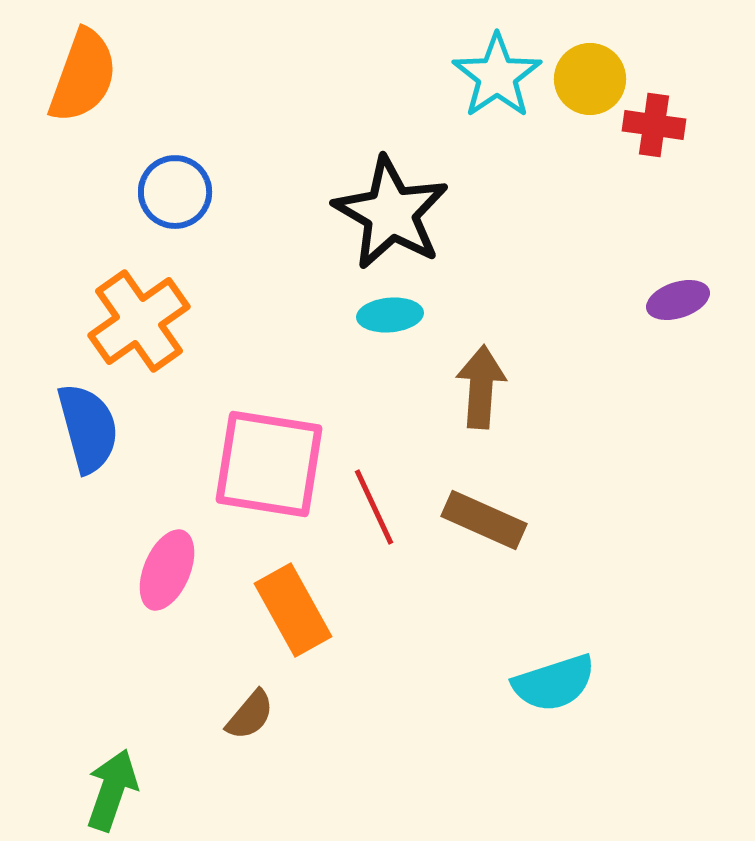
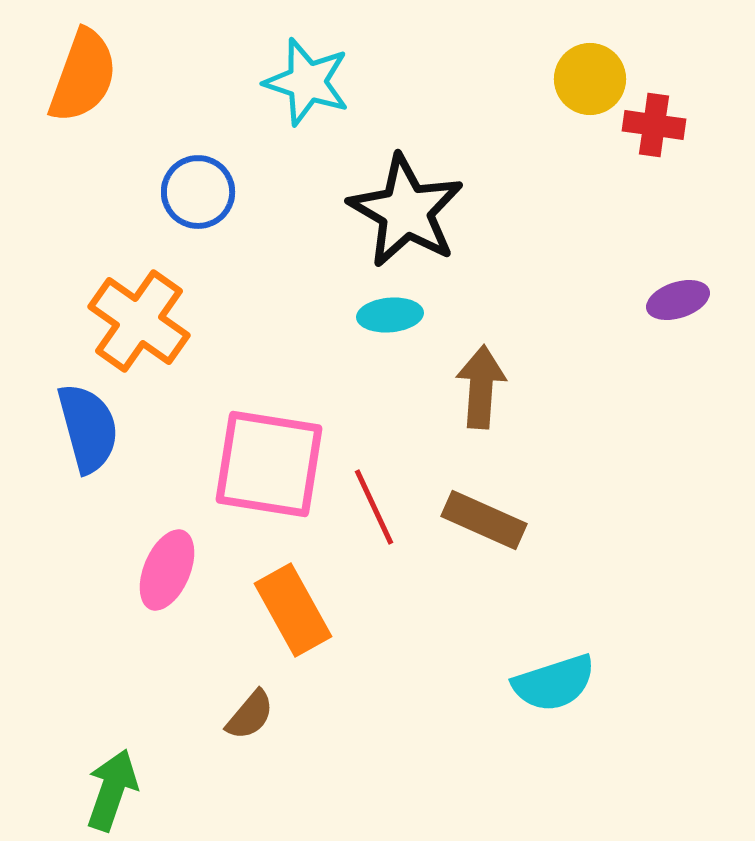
cyan star: moved 190 px left, 6 px down; rotated 20 degrees counterclockwise
blue circle: moved 23 px right
black star: moved 15 px right, 2 px up
orange cross: rotated 20 degrees counterclockwise
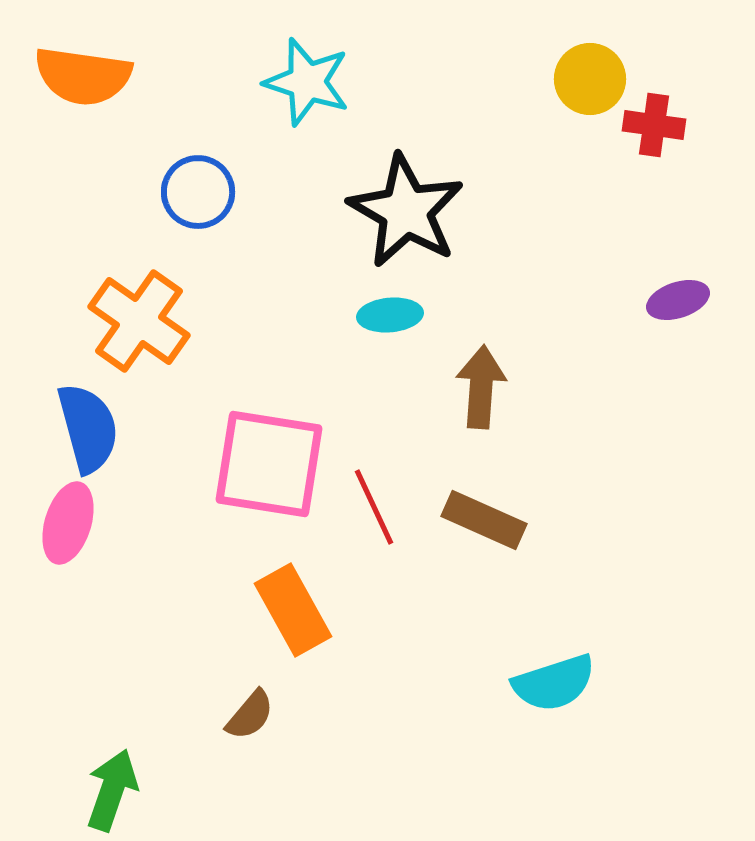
orange semicircle: rotated 78 degrees clockwise
pink ellipse: moved 99 px left, 47 px up; rotated 6 degrees counterclockwise
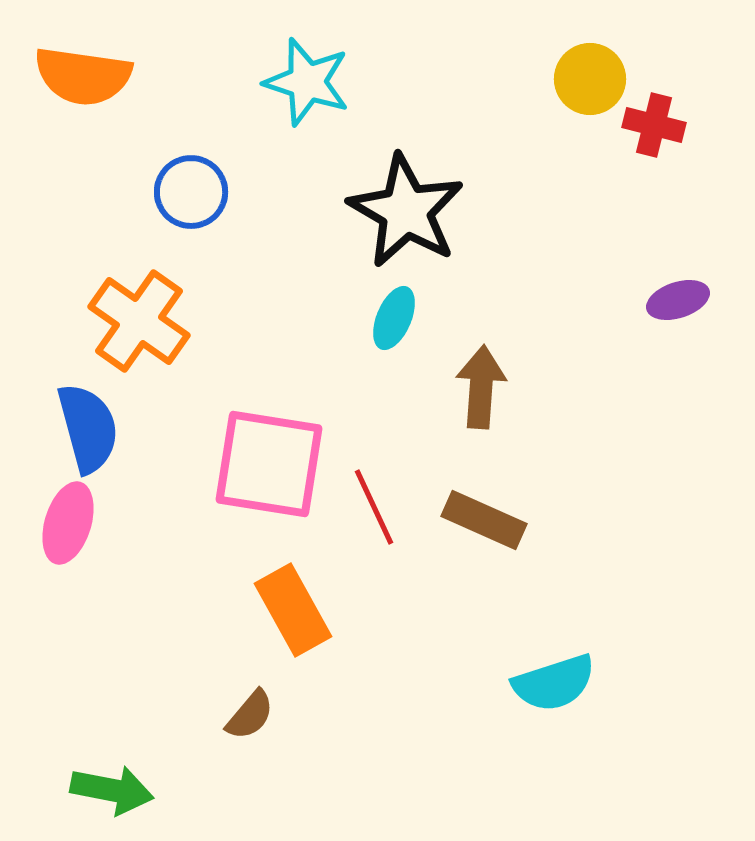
red cross: rotated 6 degrees clockwise
blue circle: moved 7 px left
cyan ellipse: moved 4 px right, 3 px down; rotated 62 degrees counterclockwise
green arrow: rotated 82 degrees clockwise
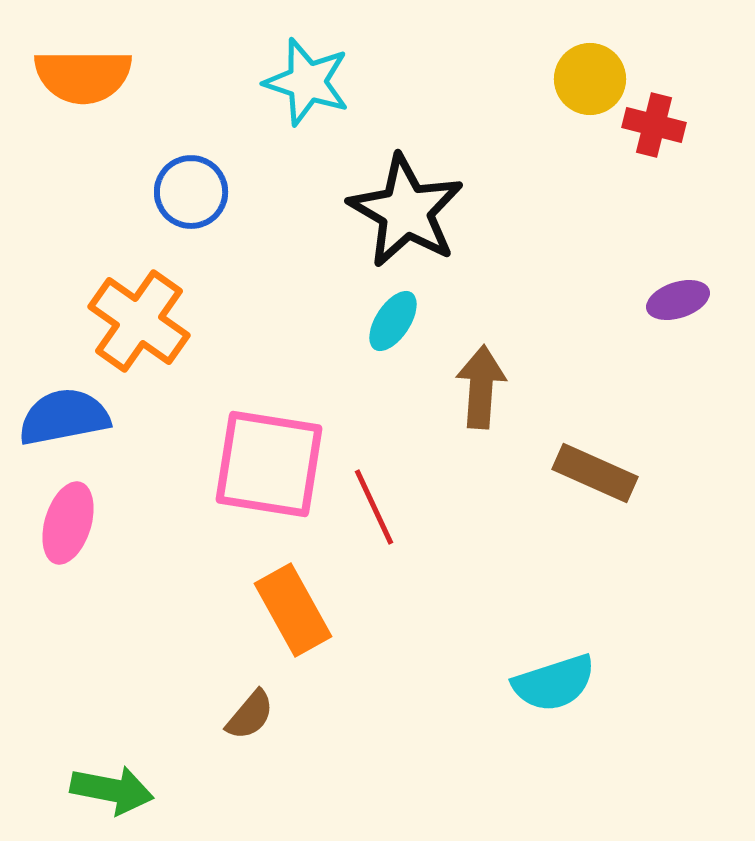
orange semicircle: rotated 8 degrees counterclockwise
cyan ellipse: moved 1 px left, 3 px down; rotated 10 degrees clockwise
blue semicircle: moved 24 px left, 11 px up; rotated 86 degrees counterclockwise
brown rectangle: moved 111 px right, 47 px up
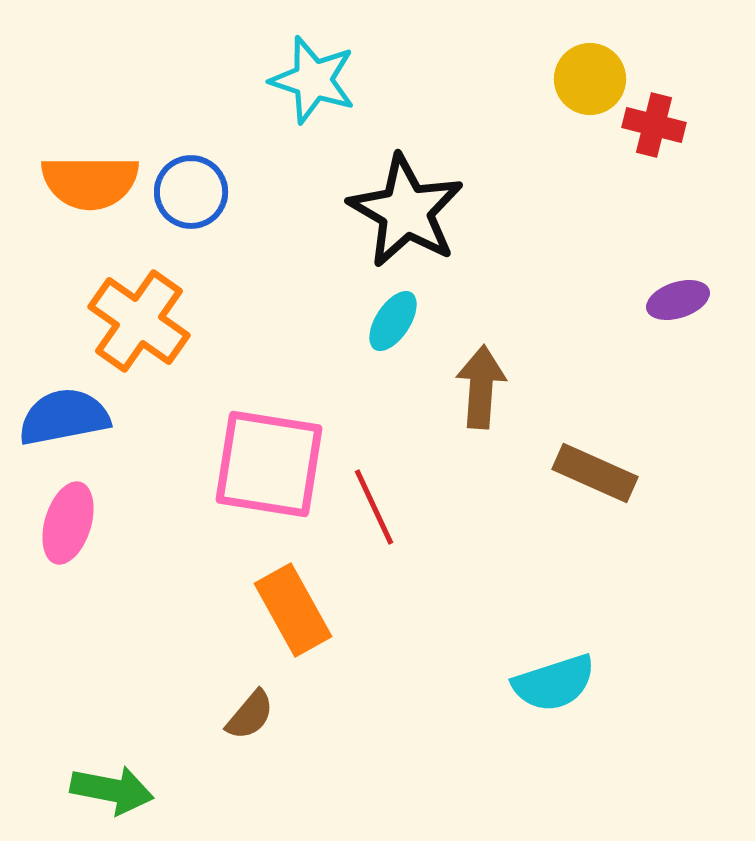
orange semicircle: moved 7 px right, 106 px down
cyan star: moved 6 px right, 2 px up
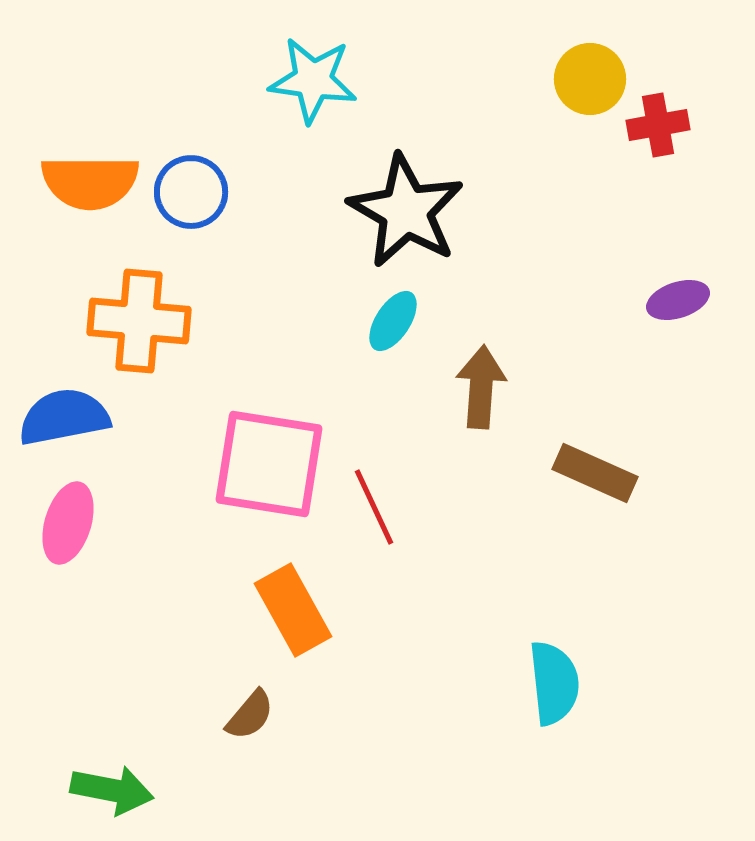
cyan star: rotated 10 degrees counterclockwise
red cross: moved 4 px right; rotated 24 degrees counterclockwise
orange cross: rotated 30 degrees counterclockwise
cyan semicircle: rotated 78 degrees counterclockwise
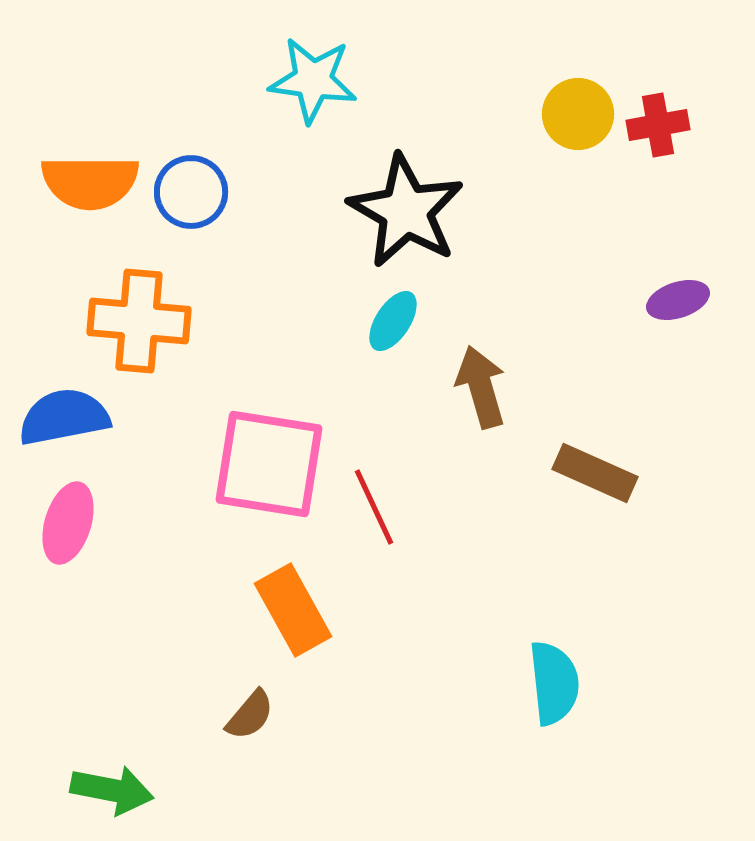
yellow circle: moved 12 px left, 35 px down
brown arrow: rotated 20 degrees counterclockwise
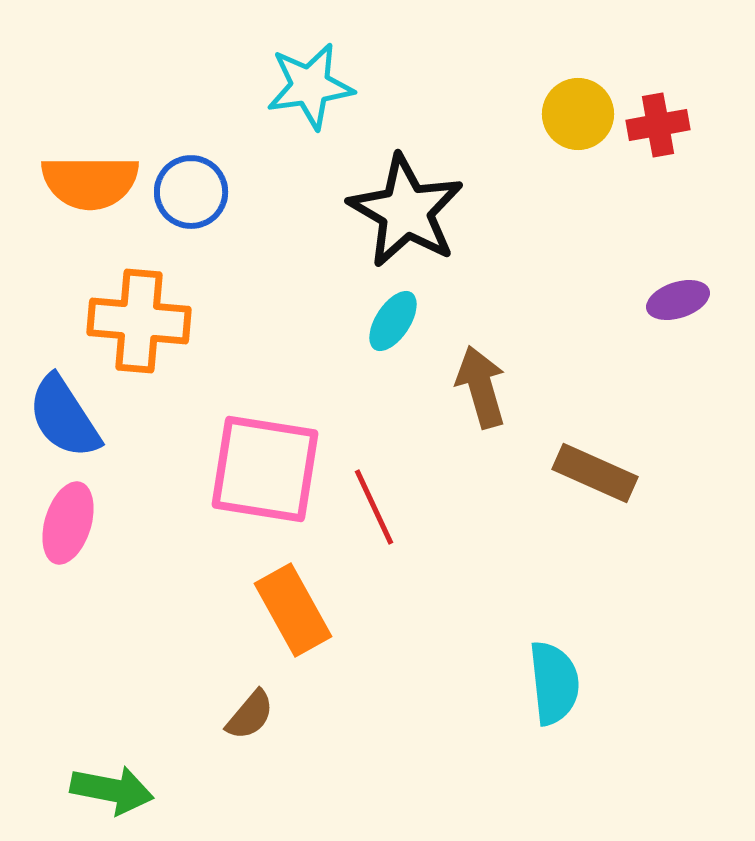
cyan star: moved 3 px left, 6 px down; rotated 16 degrees counterclockwise
blue semicircle: rotated 112 degrees counterclockwise
pink square: moved 4 px left, 5 px down
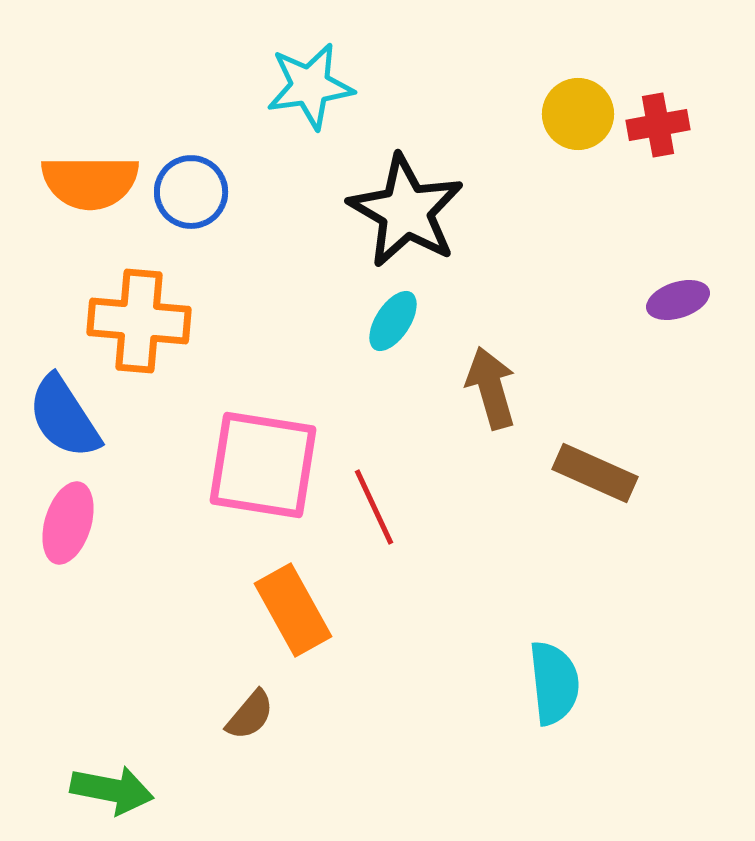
brown arrow: moved 10 px right, 1 px down
pink square: moved 2 px left, 4 px up
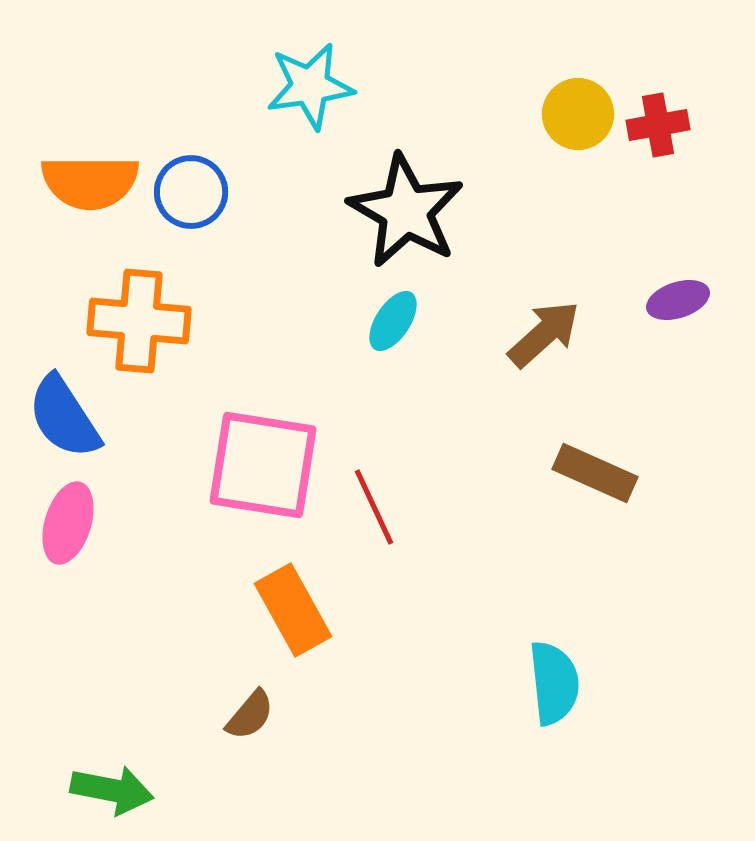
brown arrow: moved 53 px right, 54 px up; rotated 64 degrees clockwise
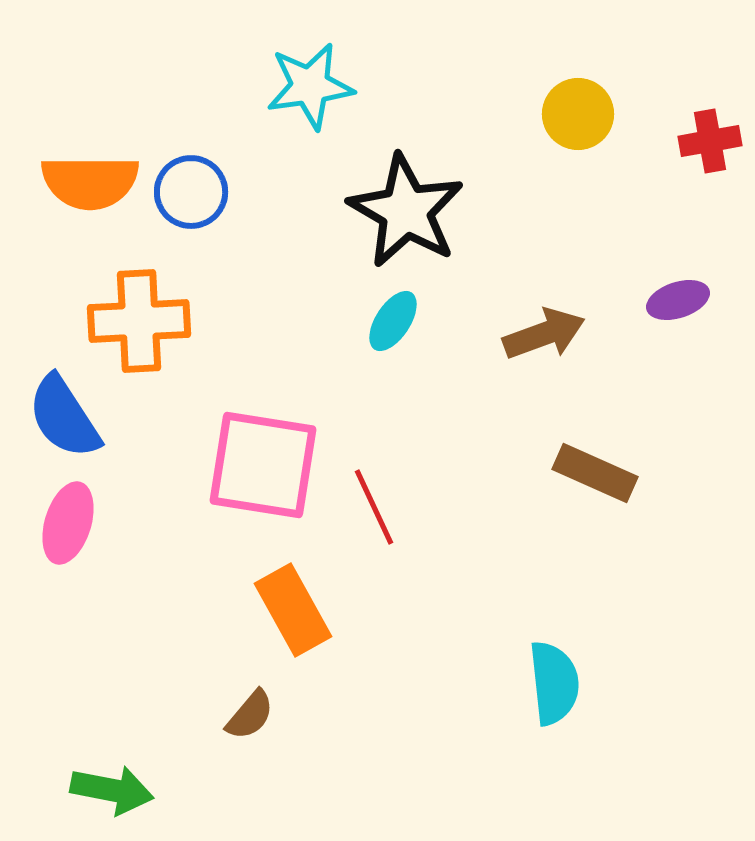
red cross: moved 52 px right, 16 px down
orange cross: rotated 8 degrees counterclockwise
brown arrow: rotated 22 degrees clockwise
